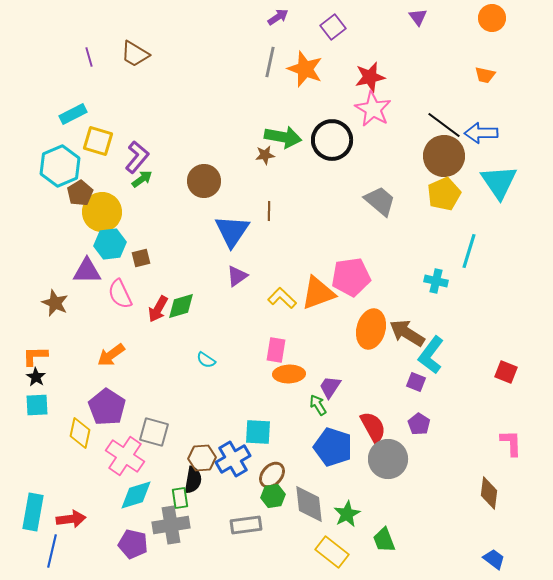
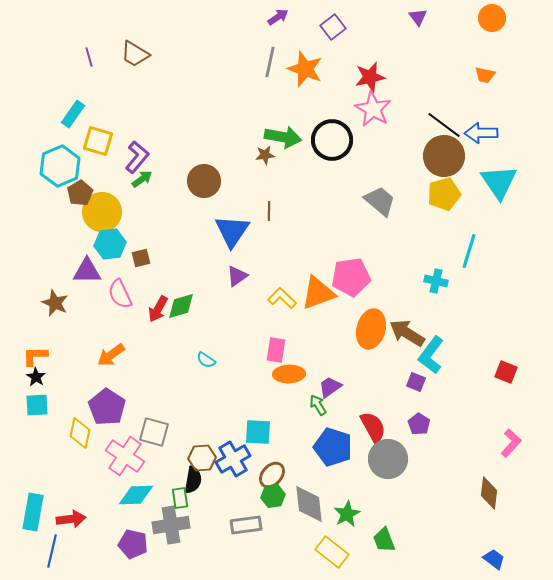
cyan rectangle at (73, 114): rotated 28 degrees counterclockwise
yellow pentagon at (444, 194): rotated 8 degrees clockwise
purple trapezoid at (330, 387): rotated 20 degrees clockwise
pink L-shape at (511, 443): rotated 44 degrees clockwise
cyan diamond at (136, 495): rotated 15 degrees clockwise
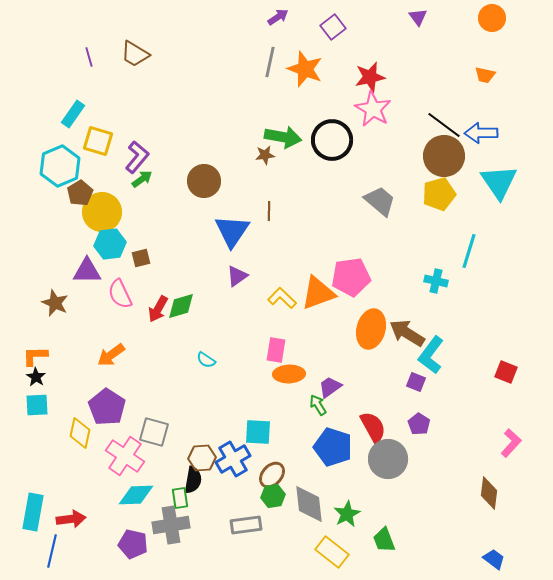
yellow pentagon at (444, 194): moved 5 px left
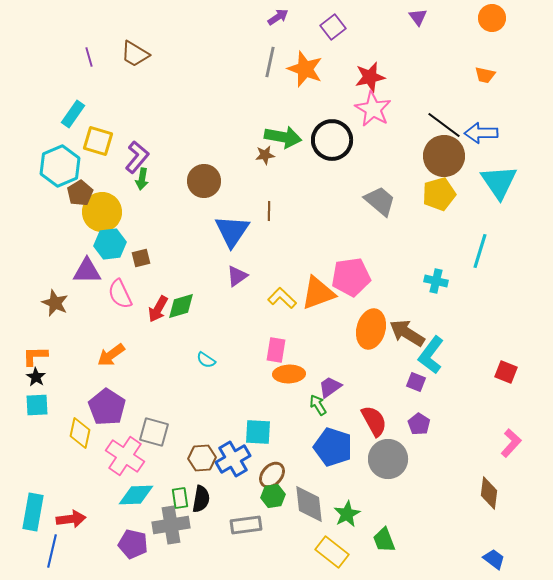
green arrow at (142, 179): rotated 135 degrees clockwise
cyan line at (469, 251): moved 11 px right
red semicircle at (373, 427): moved 1 px right, 6 px up
black semicircle at (193, 480): moved 8 px right, 19 px down
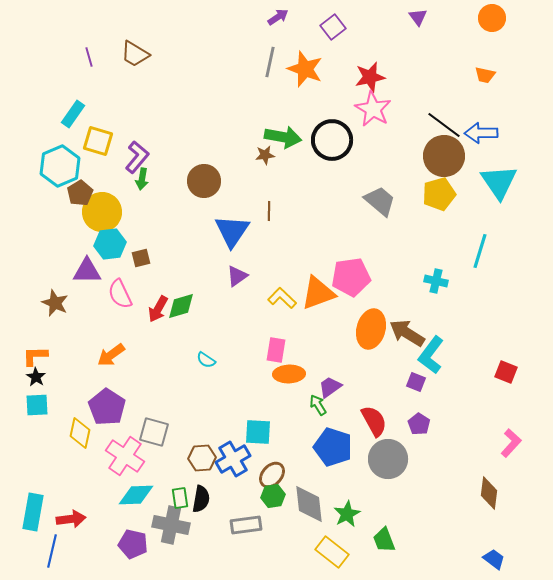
gray cross at (171, 525): rotated 21 degrees clockwise
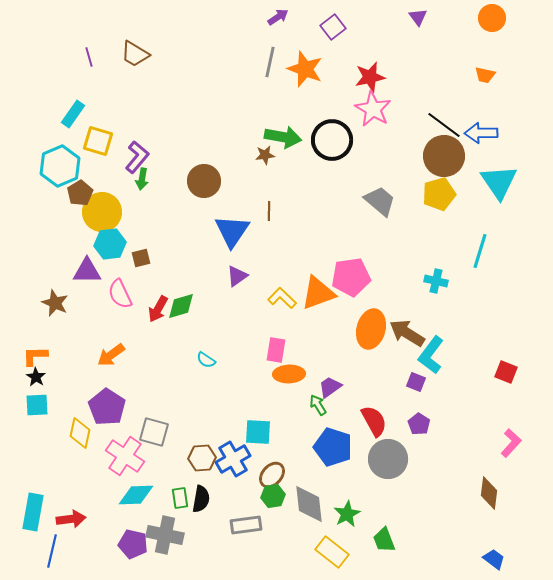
gray cross at (171, 525): moved 6 px left, 10 px down
